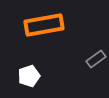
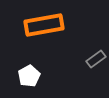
white pentagon: rotated 10 degrees counterclockwise
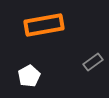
gray rectangle: moved 3 px left, 3 px down
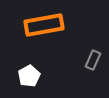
gray rectangle: moved 2 px up; rotated 30 degrees counterclockwise
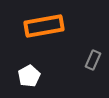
orange rectangle: moved 1 px down
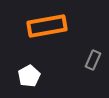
orange rectangle: moved 3 px right
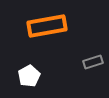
gray rectangle: moved 2 px down; rotated 48 degrees clockwise
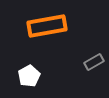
gray rectangle: moved 1 px right; rotated 12 degrees counterclockwise
